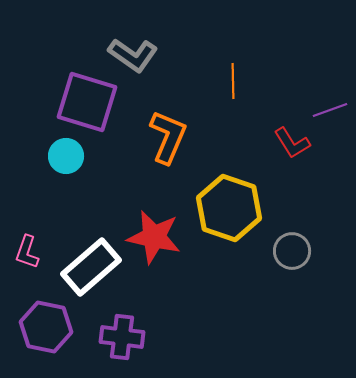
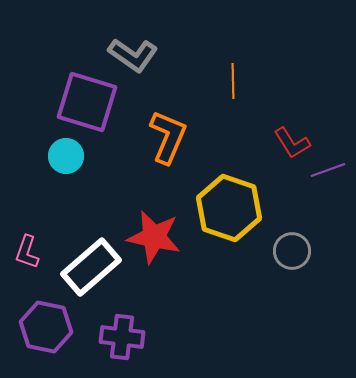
purple line: moved 2 px left, 60 px down
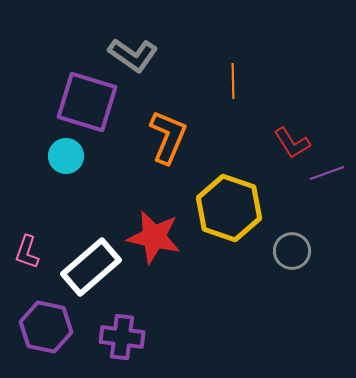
purple line: moved 1 px left, 3 px down
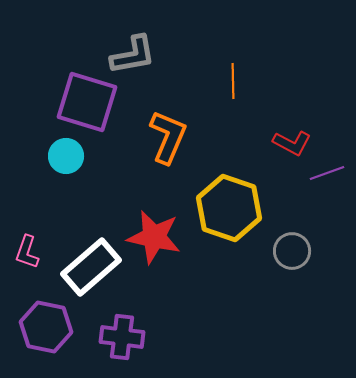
gray L-shape: rotated 45 degrees counterclockwise
red L-shape: rotated 30 degrees counterclockwise
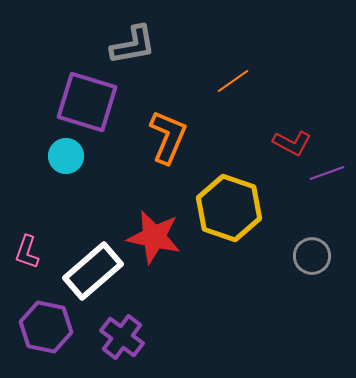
gray L-shape: moved 10 px up
orange line: rotated 56 degrees clockwise
gray circle: moved 20 px right, 5 px down
white rectangle: moved 2 px right, 4 px down
purple cross: rotated 30 degrees clockwise
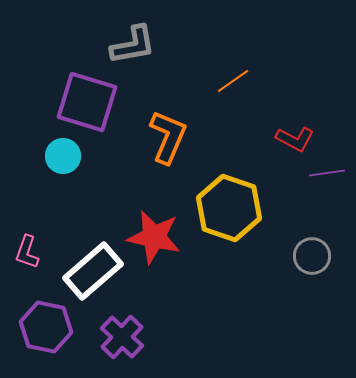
red L-shape: moved 3 px right, 4 px up
cyan circle: moved 3 px left
purple line: rotated 12 degrees clockwise
purple cross: rotated 6 degrees clockwise
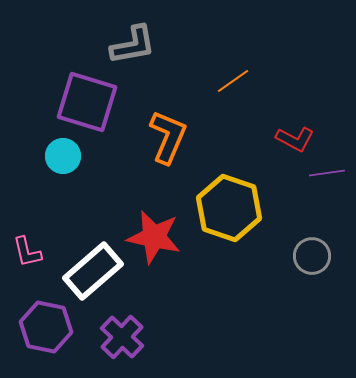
pink L-shape: rotated 32 degrees counterclockwise
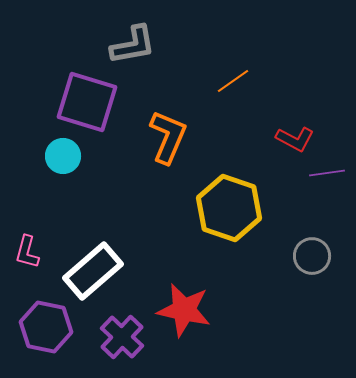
red star: moved 30 px right, 73 px down
pink L-shape: rotated 28 degrees clockwise
